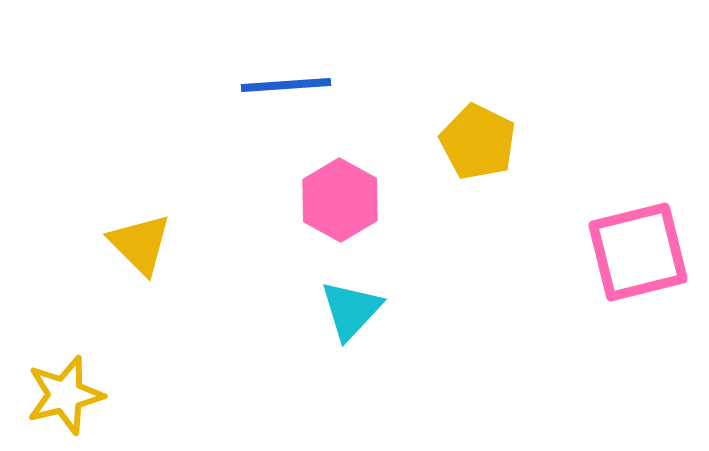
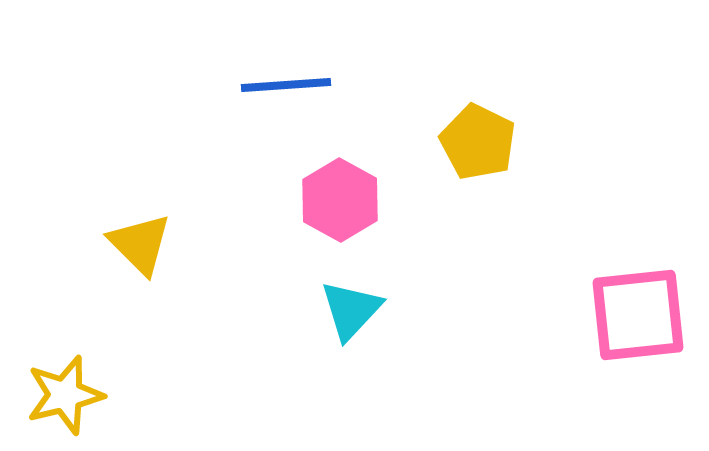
pink square: moved 63 px down; rotated 8 degrees clockwise
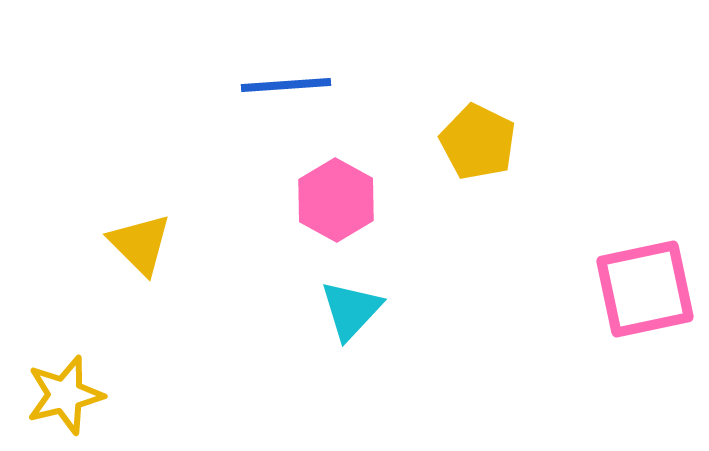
pink hexagon: moved 4 px left
pink square: moved 7 px right, 26 px up; rotated 6 degrees counterclockwise
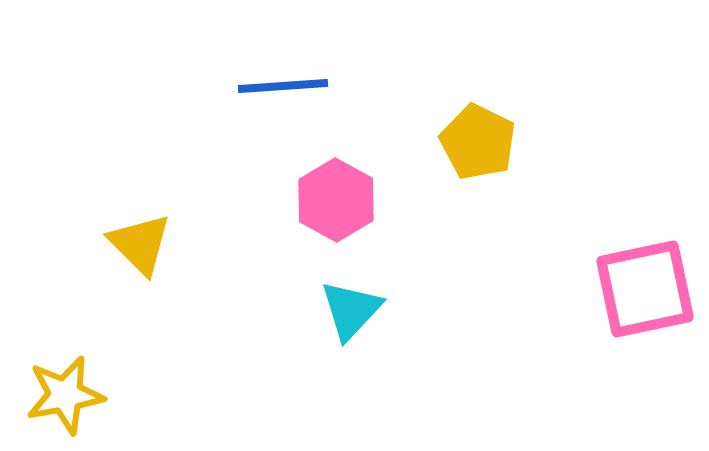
blue line: moved 3 px left, 1 px down
yellow star: rotated 4 degrees clockwise
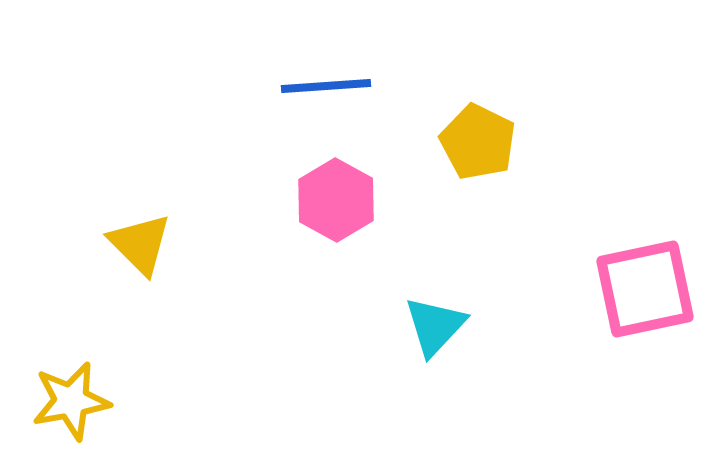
blue line: moved 43 px right
cyan triangle: moved 84 px right, 16 px down
yellow star: moved 6 px right, 6 px down
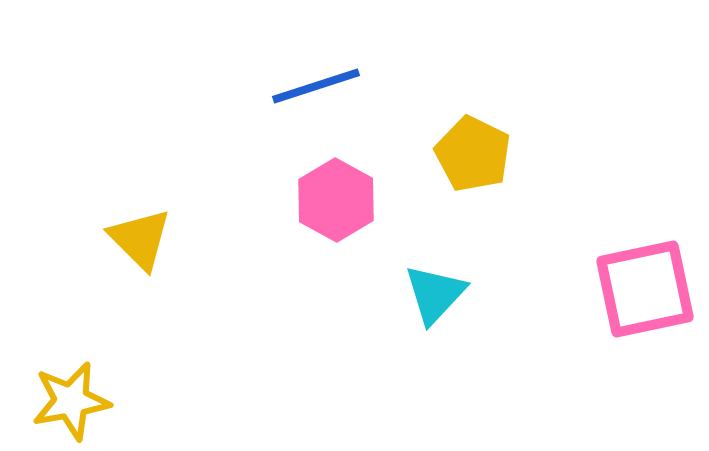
blue line: moved 10 px left; rotated 14 degrees counterclockwise
yellow pentagon: moved 5 px left, 12 px down
yellow triangle: moved 5 px up
cyan triangle: moved 32 px up
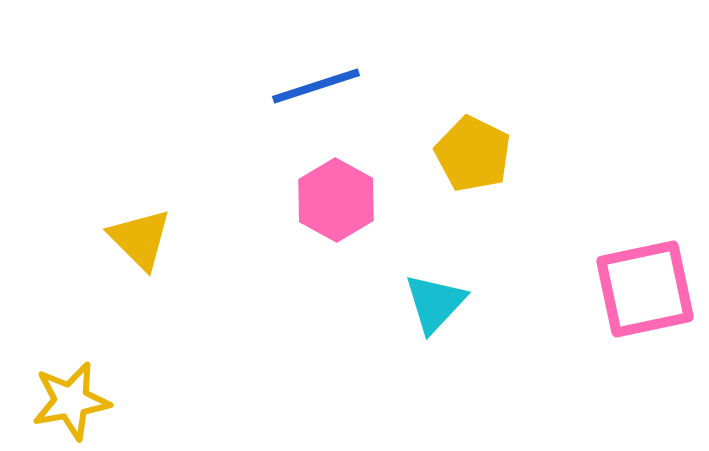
cyan triangle: moved 9 px down
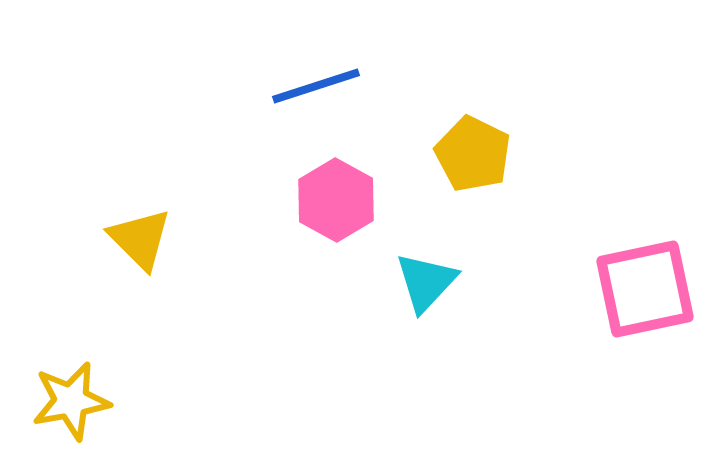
cyan triangle: moved 9 px left, 21 px up
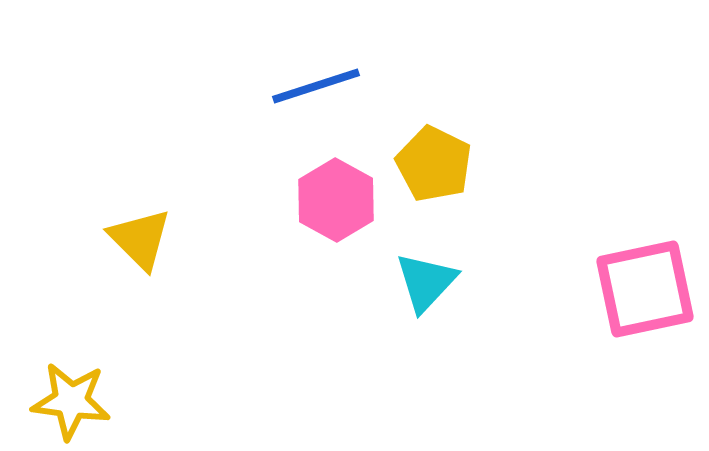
yellow pentagon: moved 39 px left, 10 px down
yellow star: rotated 18 degrees clockwise
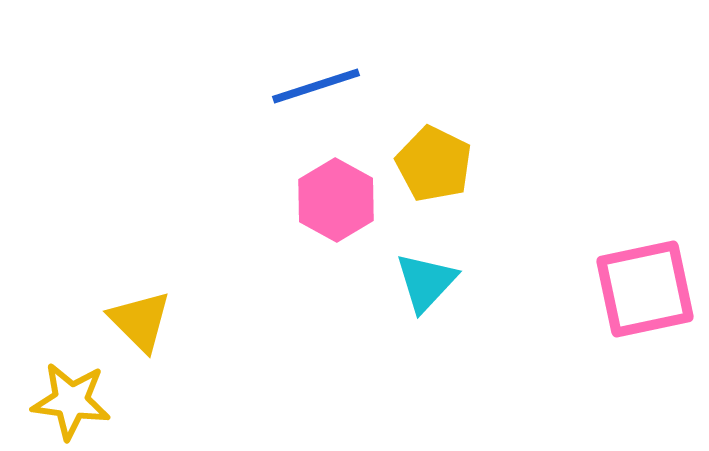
yellow triangle: moved 82 px down
